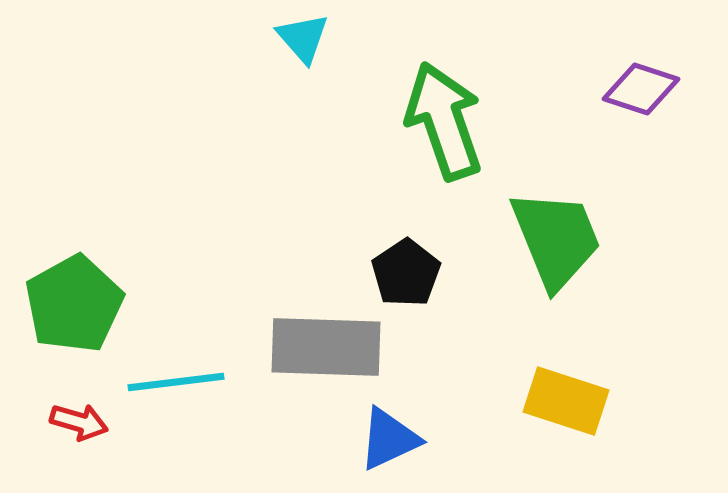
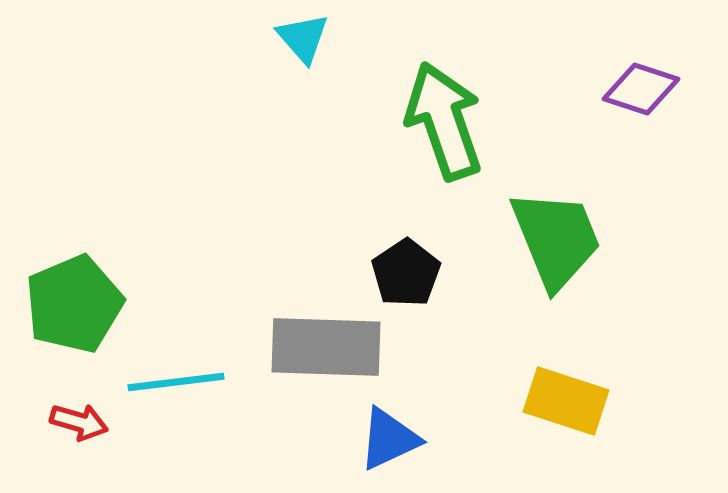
green pentagon: rotated 6 degrees clockwise
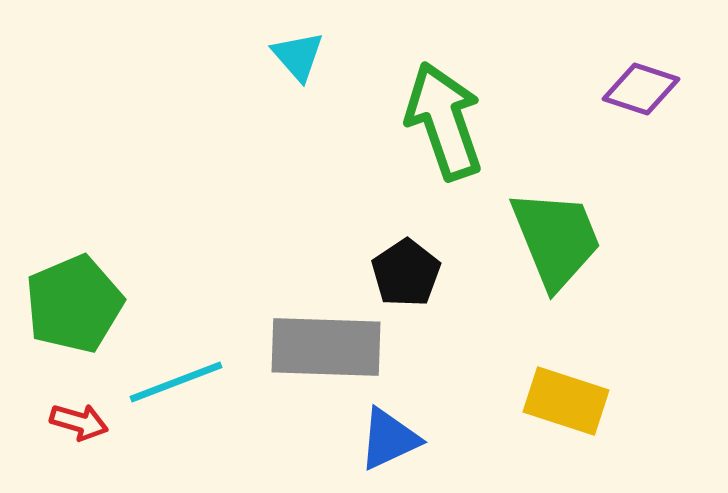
cyan triangle: moved 5 px left, 18 px down
cyan line: rotated 14 degrees counterclockwise
